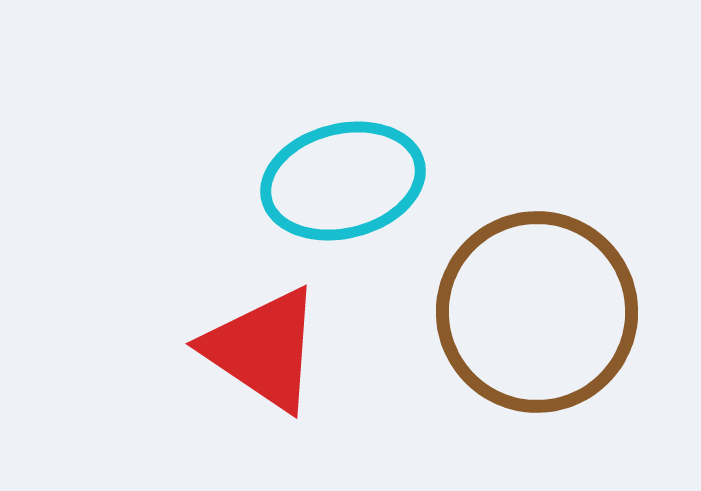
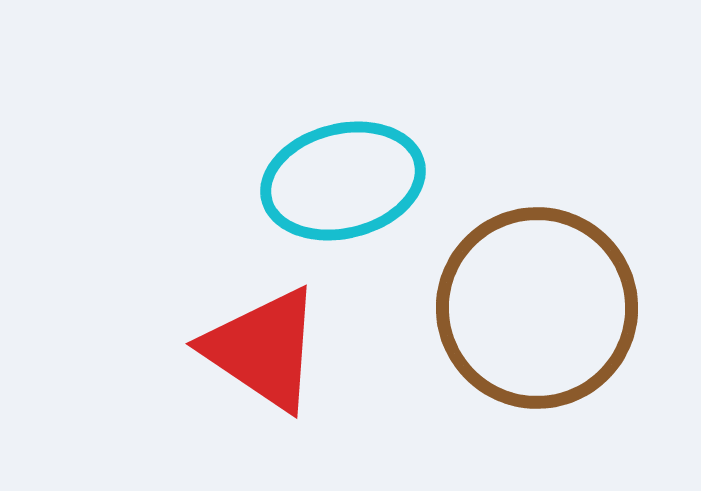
brown circle: moved 4 px up
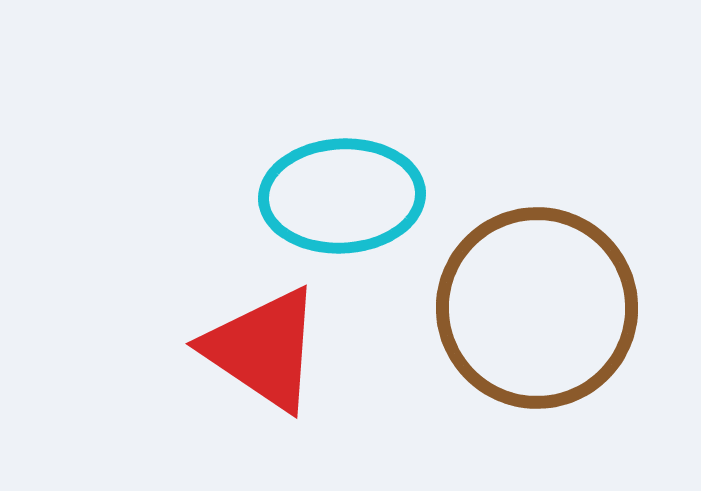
cyan ellipse: moved 1 px left, 15 px down; rotated 11 degrees clockwise
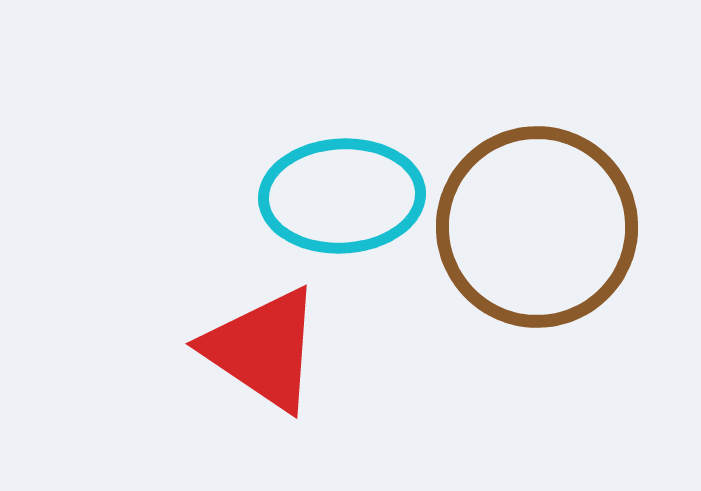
brown circle: moved 81 px up
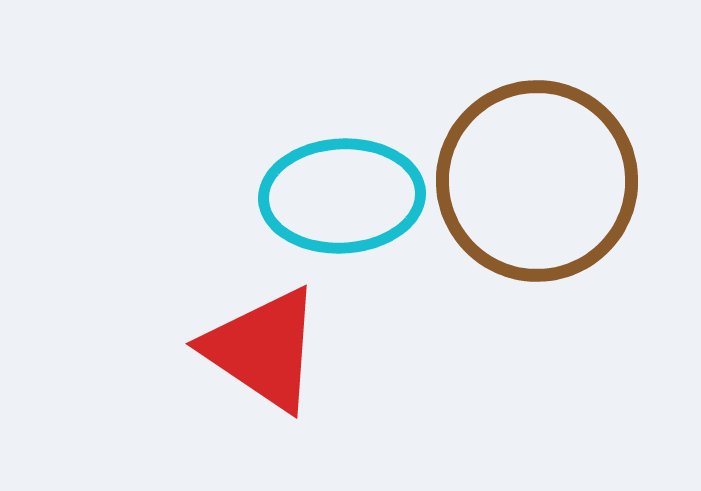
brown circle: moved 46 px up
